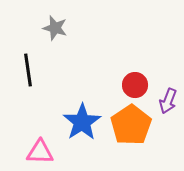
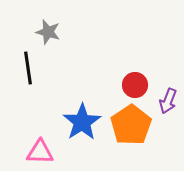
gray star: moved 7 px left, 4 px down
black line: moved 2 px up
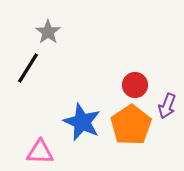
gray star: rotated 20 degrees clockwise
black line: rotated 40 degrees clockwise
purple arrow: moved 1 px left, 5 px down
blue star: rotated 15 degrees counterclockwise
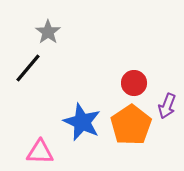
black line: rotated 8 degrees clockwise
red circle: moved 1 px left, 2 px up
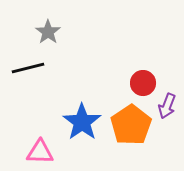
black line: rotated 36 degrees clockwise
red circle: moved 9 px right
blue star: rotated 12 degrees clockwise
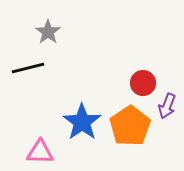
orange pentagon: moved 1 px left, 1 px down
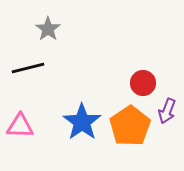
gray star: moved 3 px up
purple arrow: moved 5 px down
pink triangle: moved 20 px left, 26 px up
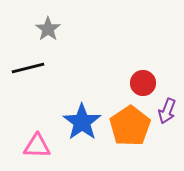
pink triangle: moved 17 px right, 20 px down
